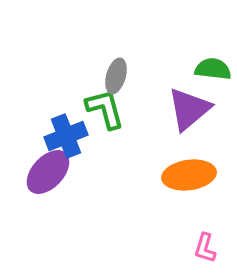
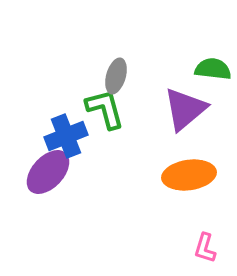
purple triangle: moved 4 px left
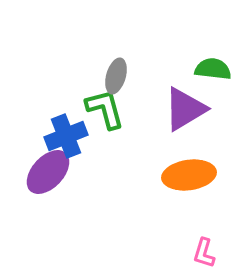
purple triangle: rotated 9 degrees clockwise
pink L-shape: moved 1 px left, 5 px down
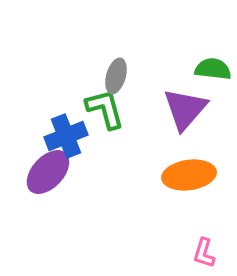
purple triangle: rotated 18 degrees counterclockwise
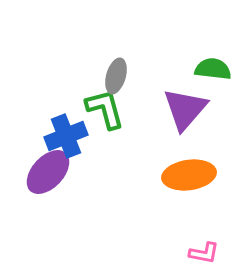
pink L-shape: rotated 96 degrees counterclockwise
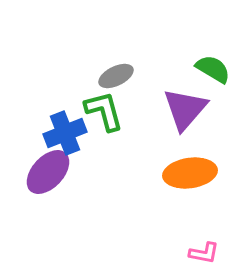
green semicircle: rotated 24 degrees clockwise
gray ellipse: rotated 48 degrees clockwise
green L-shape: moved 1 px left, 2 px down
blue cross: moved 1 px left, 3 px up
orange ellipse: moved 1 px right, 2 px up
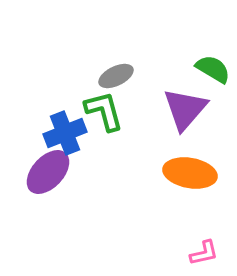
orange ellipse: rotated 18 degrees clockwise
pink L-shape: rotated 24 degrees counterclockwise
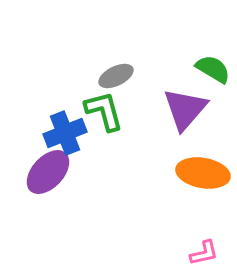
orange ellipse: moved 13 px right
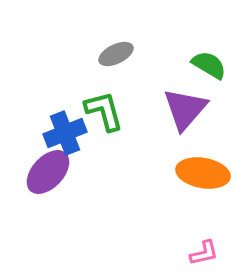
green semicircle: moved 4 px left, 4 px up
gray ellipse: moved 22 px up
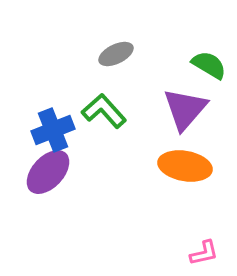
green L-shape: rotated 27 degrees counterclockwise
blue cross: moved 12 px left, 3 px up
orange ellipse: moved 18 px left, 7 px up
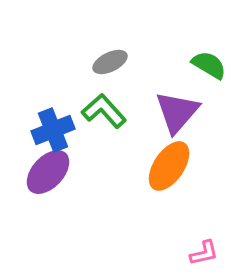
gray ellipse: moved 6 px left, 8 px down
purple triangle: moved 8 px left, 3 px down
orange ellipse: moved 16 px left; rotated 66 degrees counterclockwise
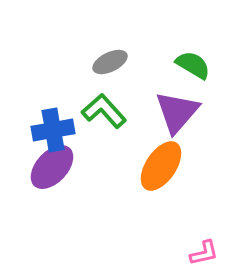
green semicircle: moved 16 px left
blue cross: rotated 12 degrees clockwise
orange ellipse: moved 8 px left
purple ellipse: moved 4 px right, 5 px up
